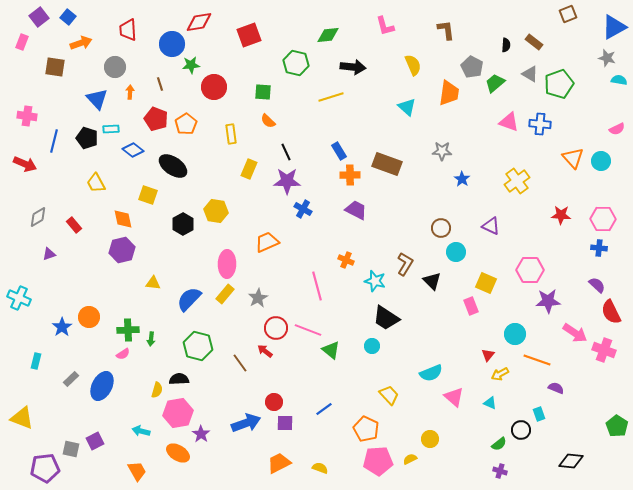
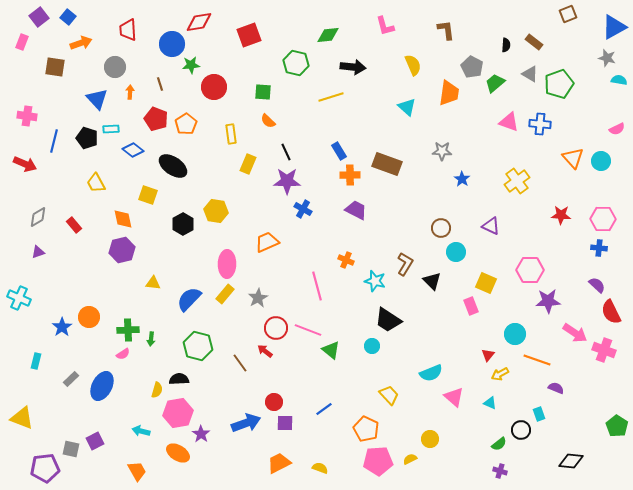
yellow rectangle at (249, 169): moved 1 px left, 5 px up
purple triangle at (49, 254): moved 11 px left, 2 px up
black trapezoid at (386, 318): moved 2 px right, 2 px down
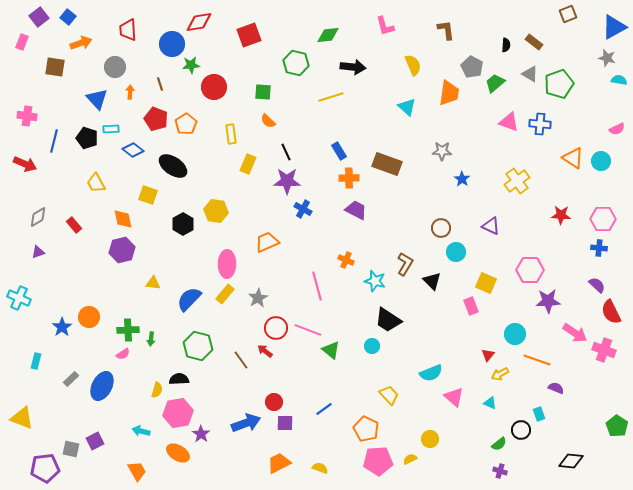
orange triangle at (573, 158): rotated 15 degrees counterclockwise
orange cross at (350, 175): moved 1 px left, 3 px down
brown line at (240, 363): moved 1 px right, 3 px up
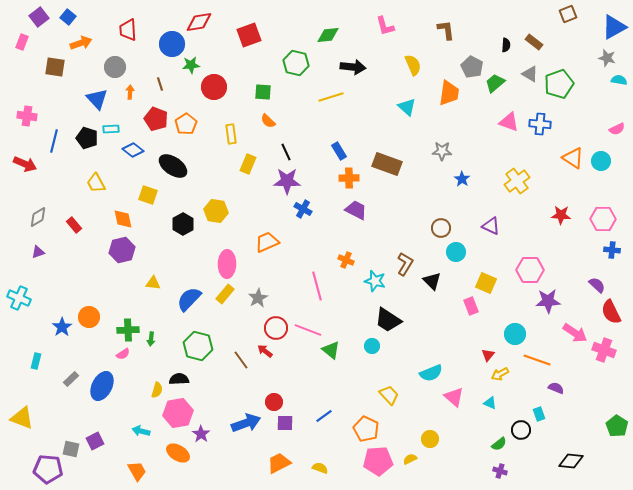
blue cross at (599, 248): moved 13 px right, 2 px down
blue line at (324, 409): moved 7 px down
purple pentagon at (45, 468): moved 3 px right, 1 px down; rotated 12 degrees clockwise
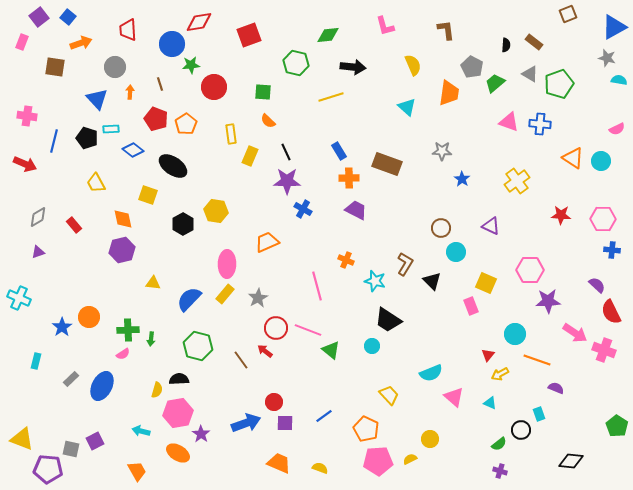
yellow rectangle at (248, 164): moved 2 px right, 8 px up
yellow triangle at (22, 418): moved 21 px down
orange trapezoid at (279, 463): rotated 50 degrees clockwise
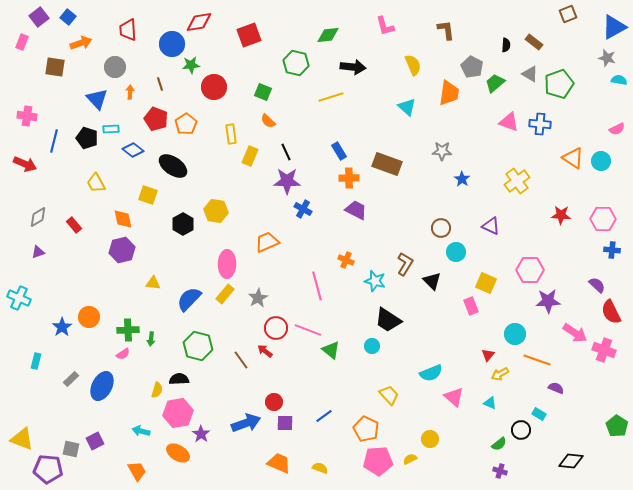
green square at (263, 92): rotated 18 degrees clockwise
cyan rectangle at (539, 414): rotated 40 degrees counterclockwise
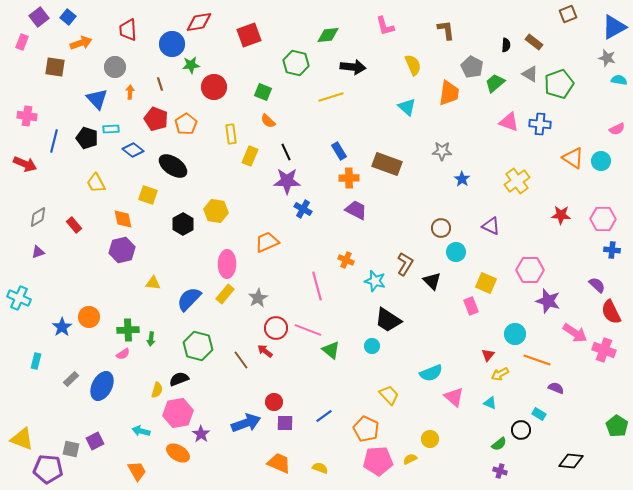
purple star at (548, 301): rotated 20 degrees clockwise
black semicircle at (179, 379): rotated 18 degrees counterclockwise
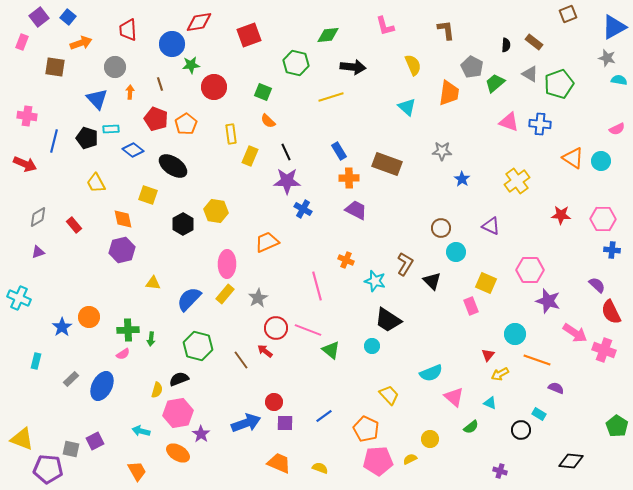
green semicircle at (499, 444): moved 28 px left, 17 px up
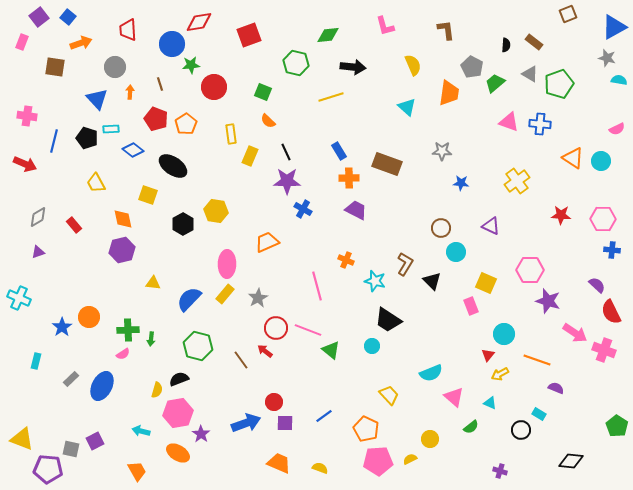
blue star at (462, 179): moved 1 px left, 4 px down; rotated 28 degrees counterclockwise
cyan circle at (515, 334): moved 11 px left
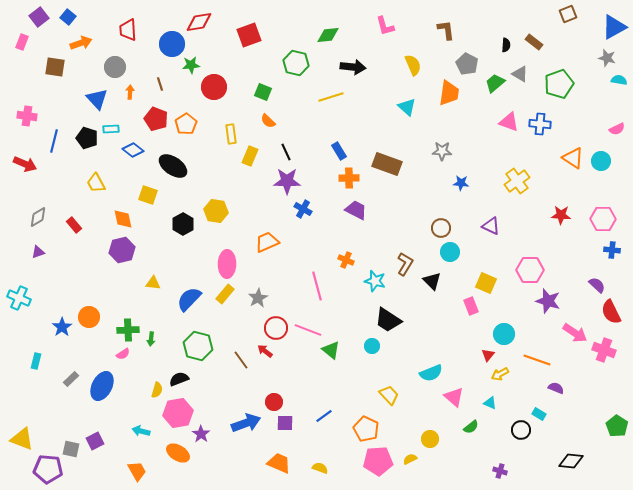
gray pentagon at (472, 67): moved 5 px left, 3 px up
gray triangle at (530, 74): moved 10 px left
cyan circle at (456, 252): moved 6 px left
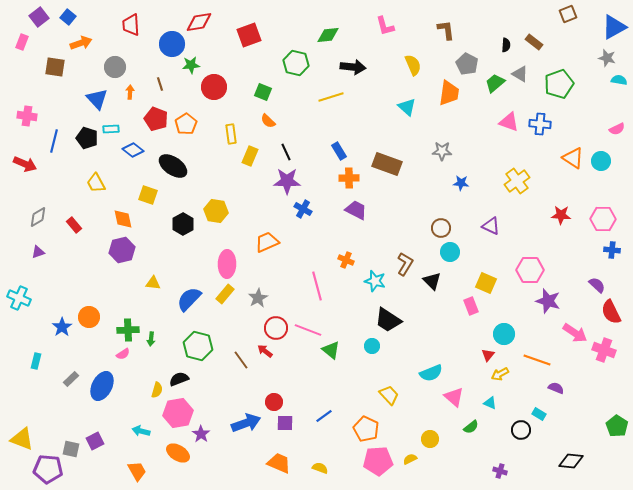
red trapezoid at (128, 30): moved 3 px right, 5 px up
